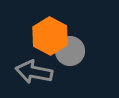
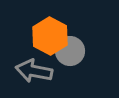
gray arrow: moved 1 px up
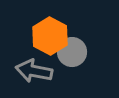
gray circle: moved 2 px right, 1 px down
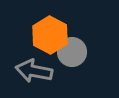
orange hexagon: moved 1 px up
